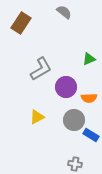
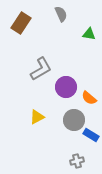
gray semicircle: moved 3 px left, 2 px down; rotated 28 degrees clockwise
green triangle: moved 25 px up; rotated 32 degrees clockwise
orange semicircle: rotated 42 degrees clockwise
gray cross: moved 2 px right, 3 px up; rotated 24 degrees counterclockwise
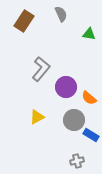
brown rectangle: moved 3 px right, 2 px up
gray L-shape: rotated 20 degrees counterclockwise
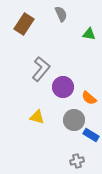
brown rectangle: moved 3 px down
purple circle: moved 3 px left
yellow triangle: rotated 42 degrees clockwise
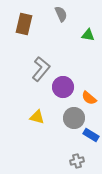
brown rectangle: rotated 20 degrees counterclockwise
green triangle: moved 1 px left, 1 px down
gray circle: moved 2 px up
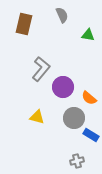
gray semicircle: moved 1 px right, 1 px down
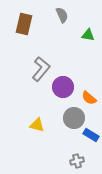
yellow triangle: moved 8 px down
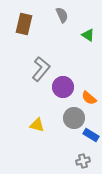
green triangle: rotated 24 degrees clockwise
gray cross: moved 6 px right
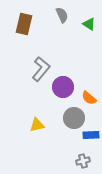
green triangle: moved 1 px right, 11 px up
yellow triangle: rotated 28 degrees counterclockwise
blue rectangle: rotated 35 degrees counterclockwise
